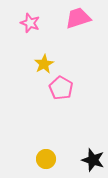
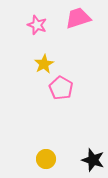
pink star: moved 7 px right, 2 px down
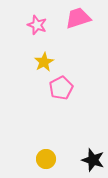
yellow star: moved 2 px up
pink pentagon: rotated 15 degrees clockwise
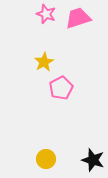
pink star: moved 9 px right, 11 px up
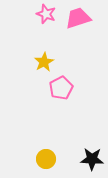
black star: moved 1 px left, 1 px up; rotated 15 degrees counterclockwise
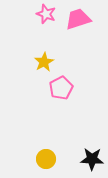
pink trapezoid: moved 1 px down
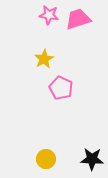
pink star: moved 3 px right, 1 px down; rotated 12 degrees counterclockwise
yellow star: moved 3 px up
pink pentagon: rotated 20 degrees counterclockwise
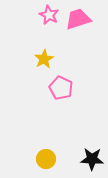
pink star: rotated 18 degrees clockwise
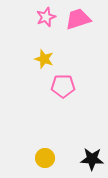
pink star: moved 3 px left, 2 px down; rotated 24 degrees clockwise
yellow star: rotated 24 degrees counterclockwise
pink pentagon: moved 2 px right, 2 px up; rotated 25 degrees counterclockwise
yellow circle: moved 1 px left, 1 px up
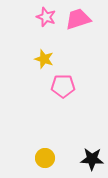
pink star: rotated 30 degrees counterclockwise
